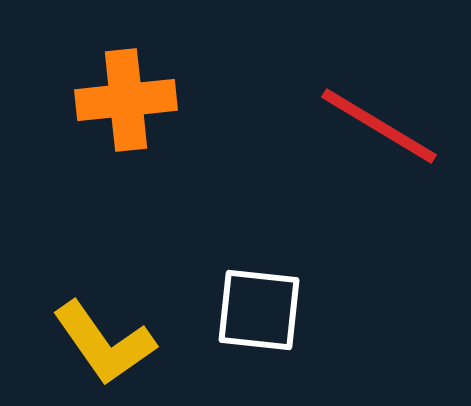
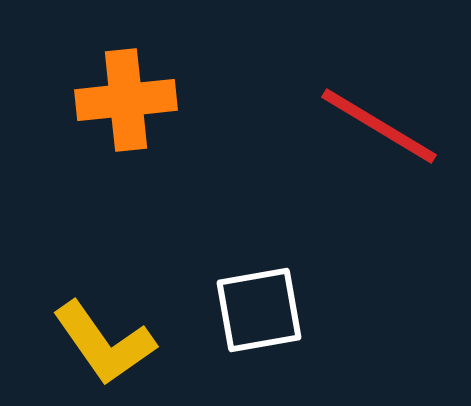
white square: rotated 16 degrees counterclockwise
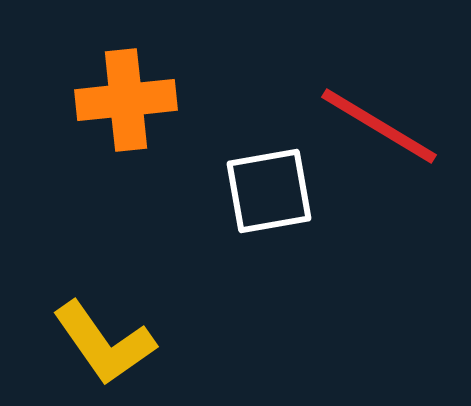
white square: moved 10 px right, 119 px up
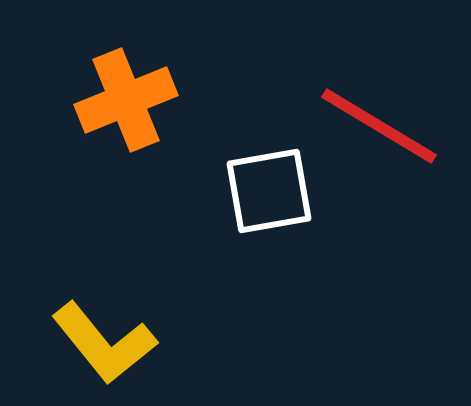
orange cross: rotated 16 degrees counterclockwise
yellow L-shape: rotated 4 degrees counterclockwise
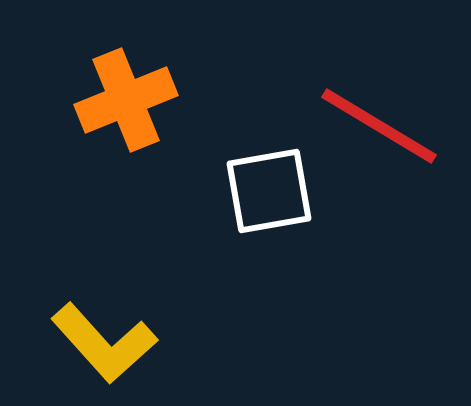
yellow L-shape: rotated 3 degrees counterclockwise
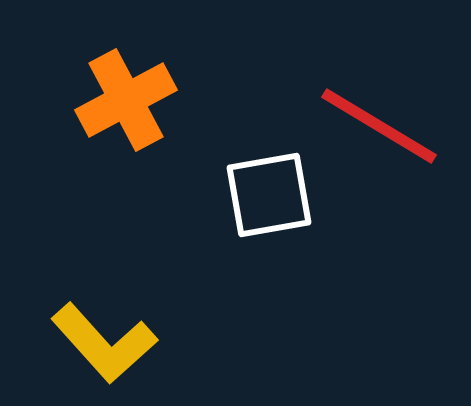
orange cross: rotated 6 degrees counterclockwise
white square: moved 4 px down
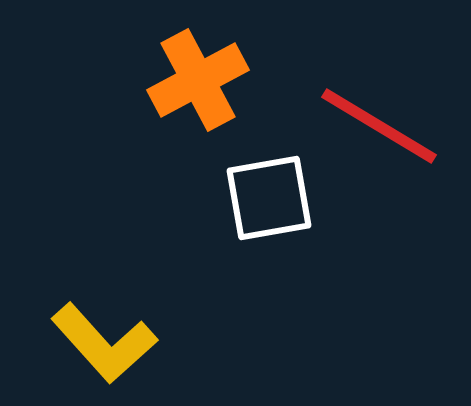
orange cross: moved 72 px right, 20 px up
white square: moved 3 px down
